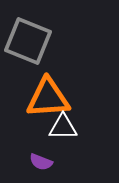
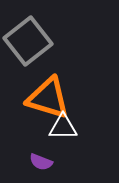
gray square: rotated 30 degrees clockwise
orange triangle: rotated 21 degrees clockwise
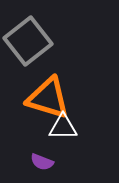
purple semicircle: moved 1 px right
